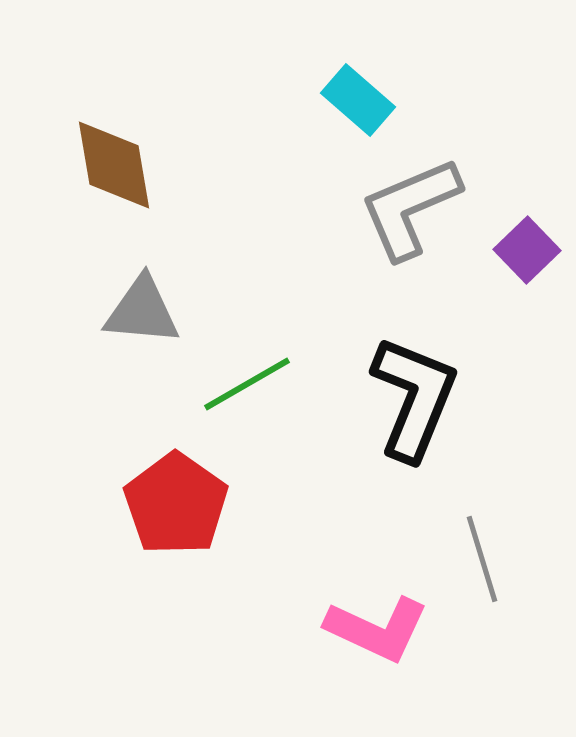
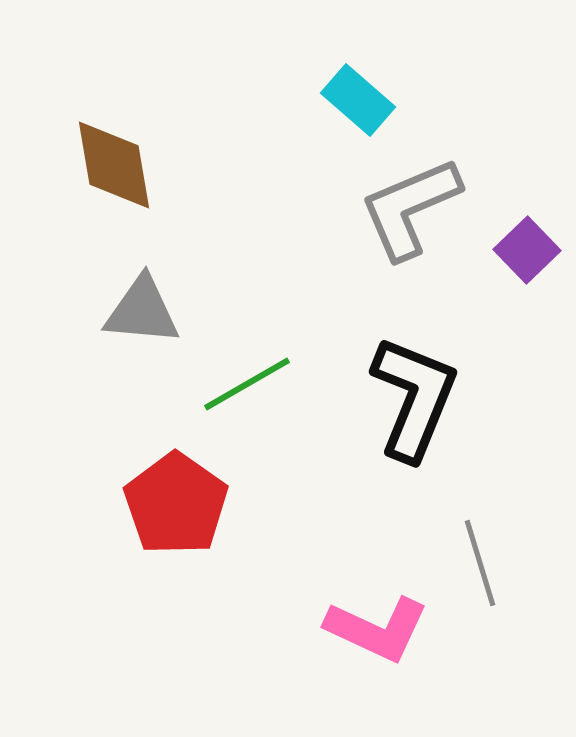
gray line: moved 2 px left, 4 px down
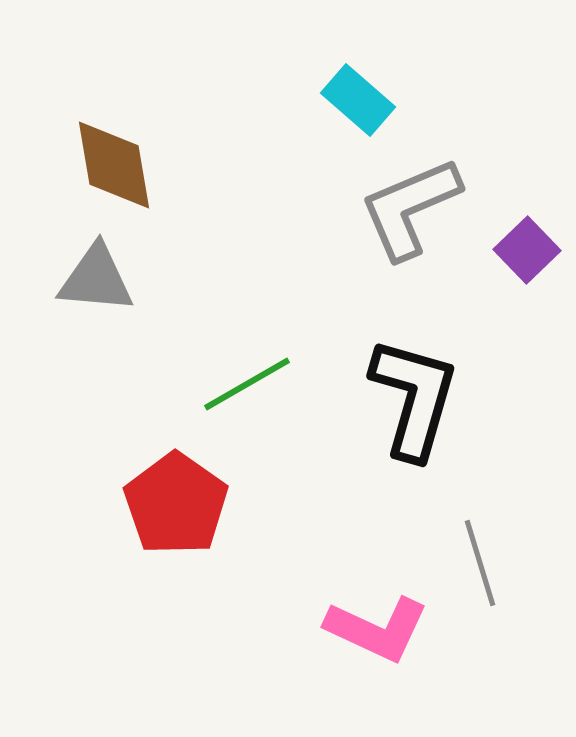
gray triangle: moved 46 px left, 32 px up
black L-shape: rotated 6 degrees counterclockwise
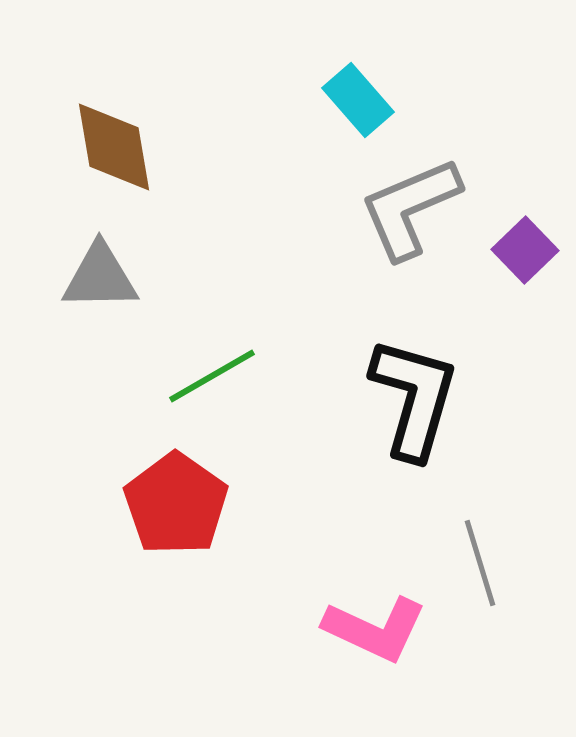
cyan rectangle: rotated 8 degrees clockwise
brown diamond: moved 18 px up
purple square: moved 2 px left
gray triangle: moved 4 px right, 2 px up; rotated 6 degrees counterclockwise
green line: moved 35 px left, 8 px up
pink L-shape: moved 2 px left
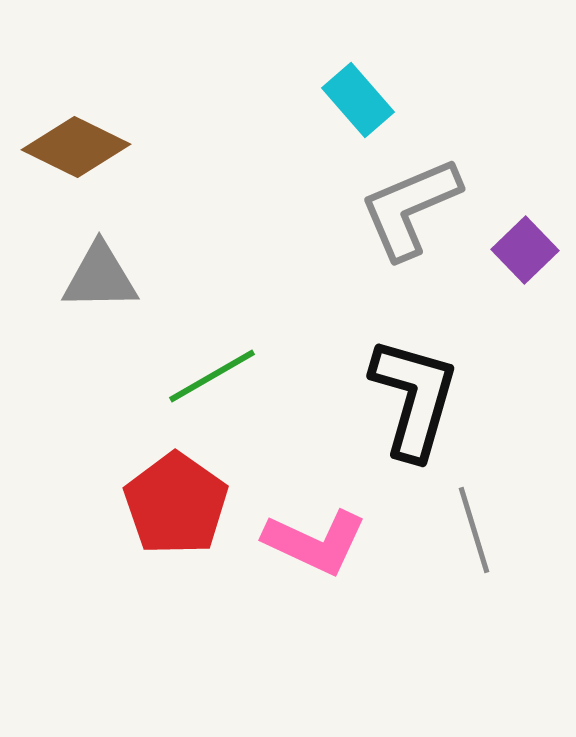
brown diamond: moved 38 px left; rotated 54 degrees counterclockwise
gray line: moved 6 px left, 33 px up
pink L-shape: moved 60 px left, 87 px up
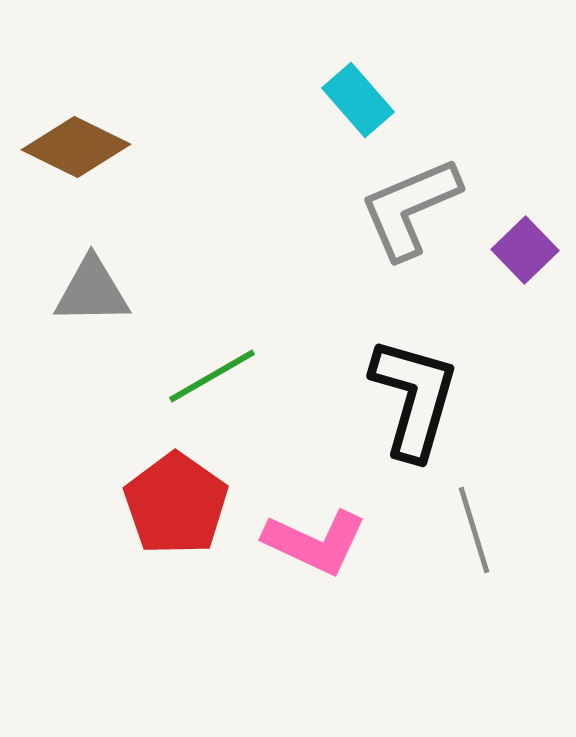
gray triangle: moved 8 px left, 14 px down
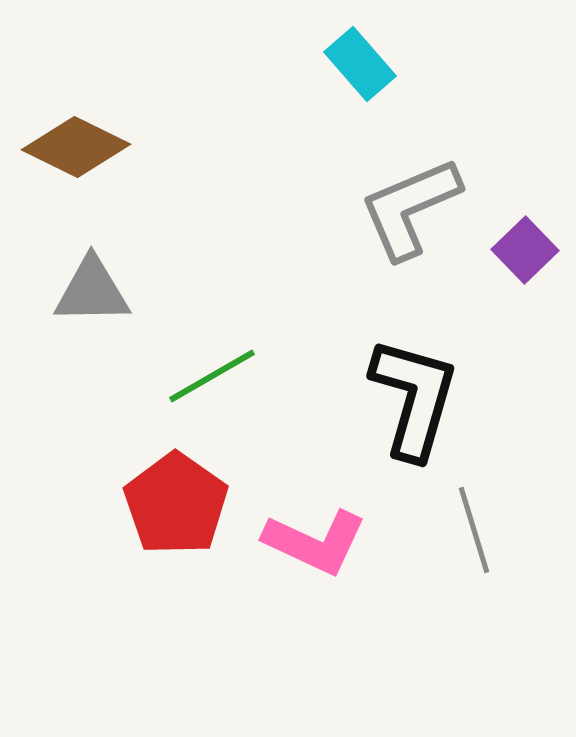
cyan rectangle: moved 2 px right, 36 px up
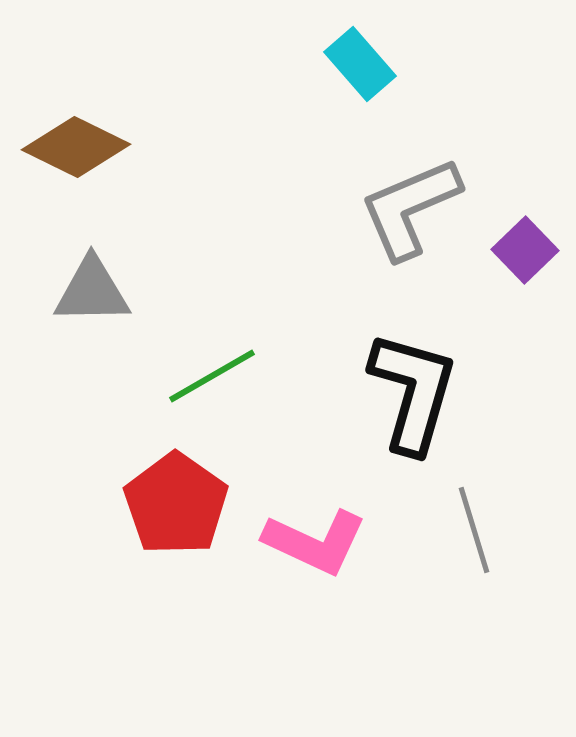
black L-shape: moved 1 px left, 6 px up
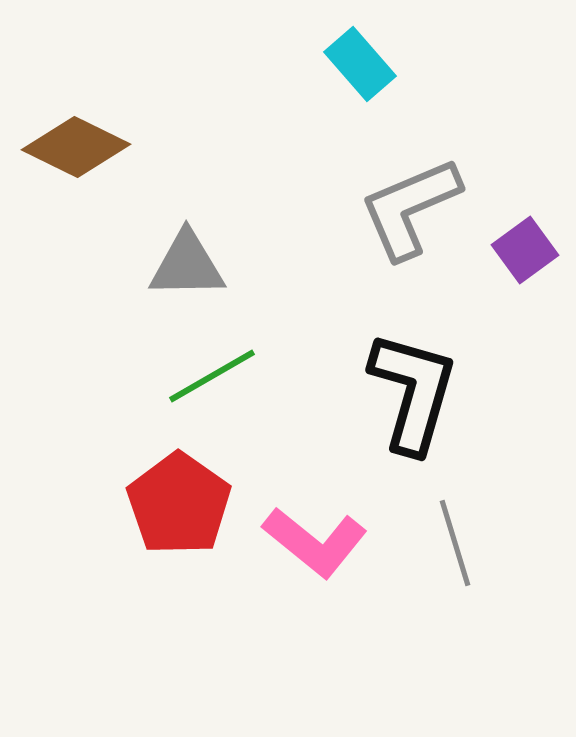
purple square: rotated 8 degrees clockwise
gray triangle: moved 95 px right, 26 px up
red pentagon: moved 3 px right
gray line: moved 19 px left, 13 px down
pink L-shape: rotated 14 degrees clockwise
